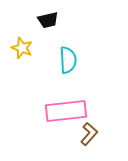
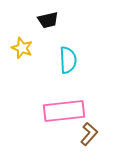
pink rectangle: moved 2 px left
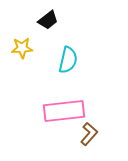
black trapezoid: rotated 25 degrees counterclockwise
yellow star: rotated 25 degrees counterclockwise
cyan semicircle: rotated 16 degrees clockwise
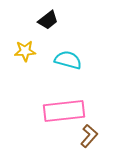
yellow star: moved 3 px right, 3 px down
cyan semicircle: rotated 88 degrees counterclockwise
brown L-shape: moved 2 px down
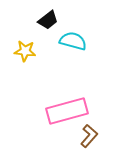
yellow star: rotated 10 degrees clockwise
cyan semicircle: moved 5 px right, 19 px up
pink rectangle: moved 3 px right; rotated 9 degrees counterclockwise
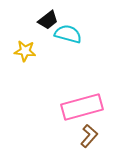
cyan semicircle: moved 5 px left, 7 px up
pink rectangle: moved 15 px right, 4 px up
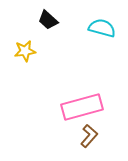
black trapezoid: rotated 80 degrees clockwise
cyan semicircle: moved 34 px right, 6 px up
yellow star: rotated 15 degrees counterclockwise
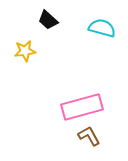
brown L-shape: rotated 70 degrees counterclockwise
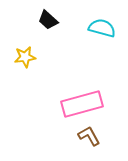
yellow star: moved 6 px down
pink rectangle: moved 3 px up
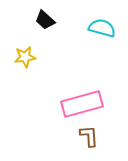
black trapezoid: moved 3 px left
brown L-shape: rotated 25 degrees clockwise
